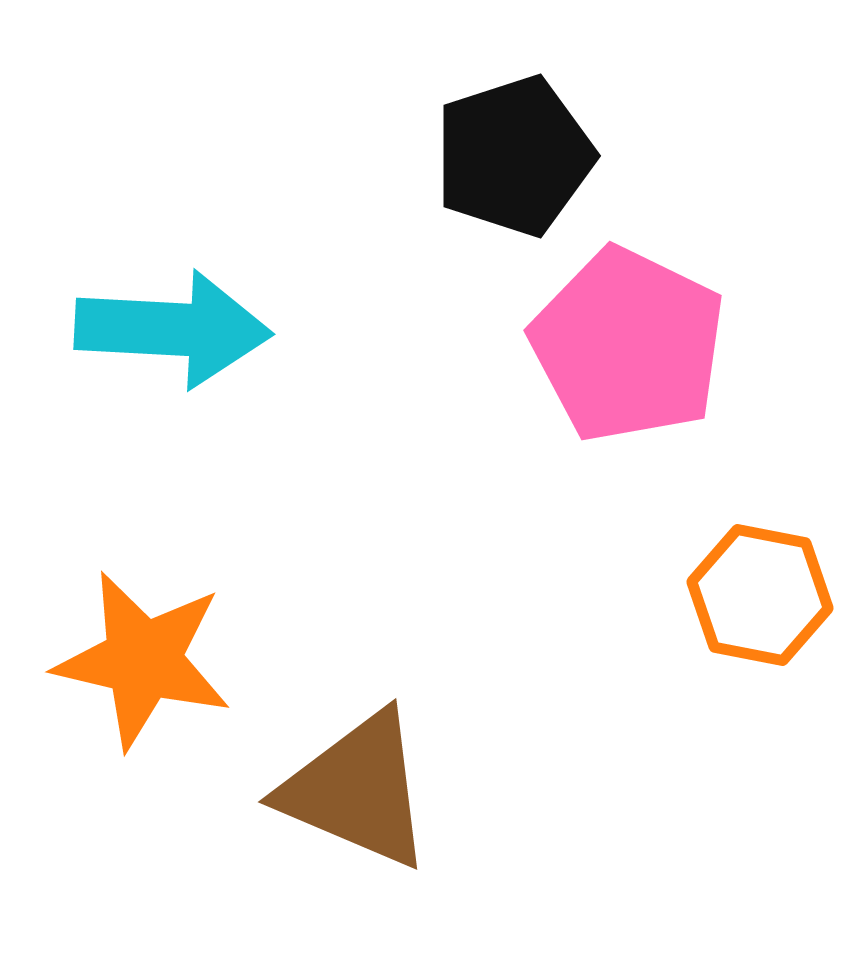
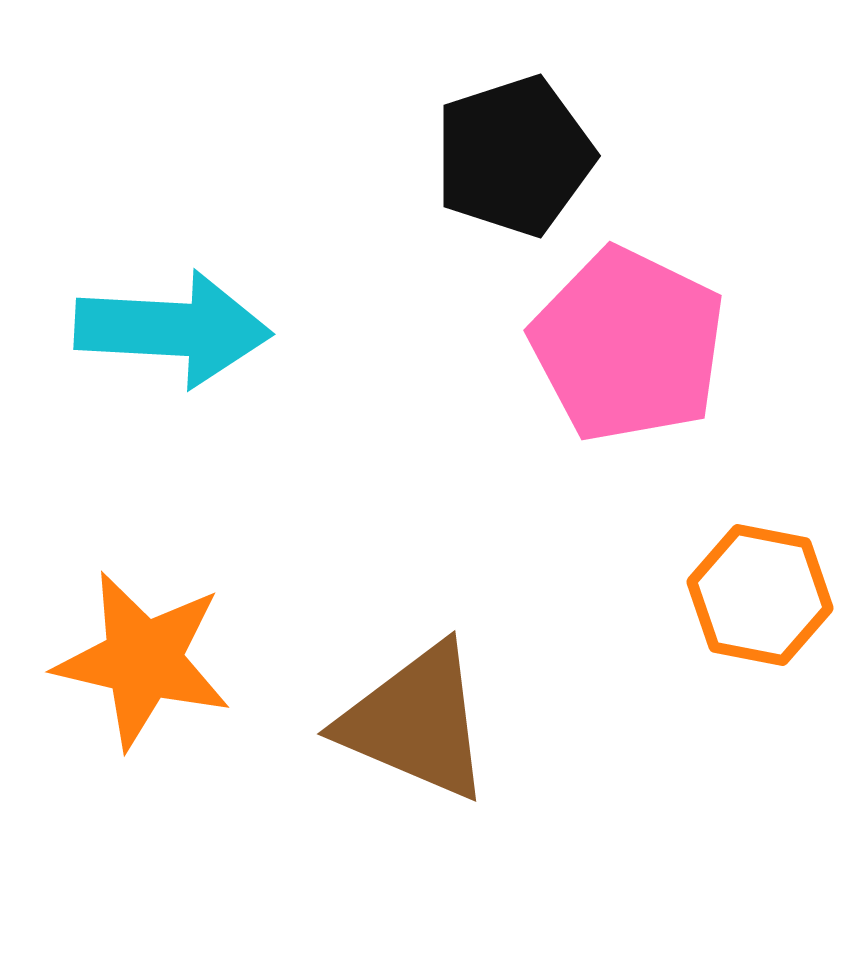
brown triangle: moved 59 px right, 68 px up
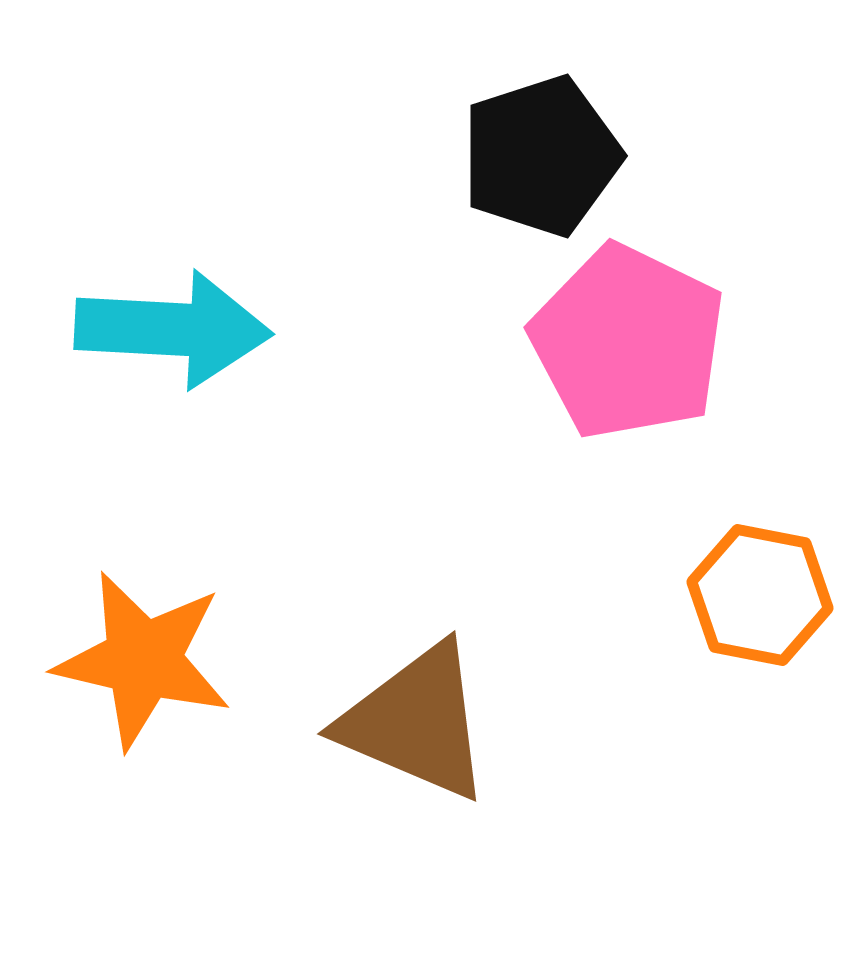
black pentagon: moved 27 px right
pink pentagon: moved 3 px up
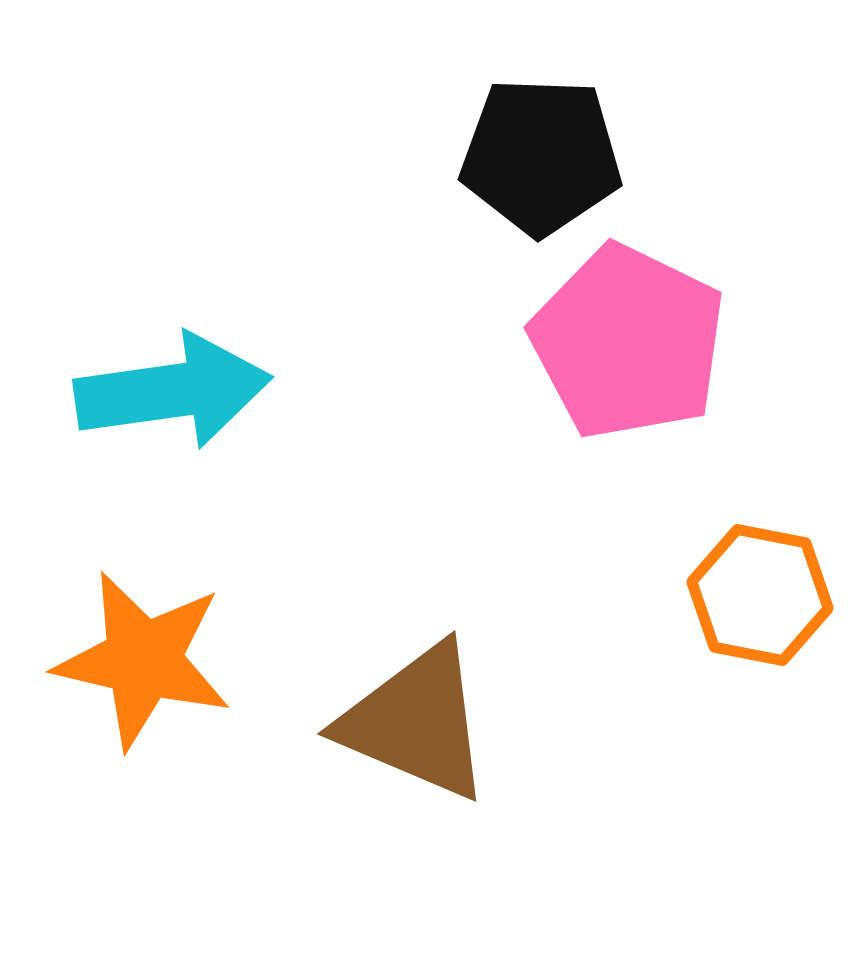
black pentagon: rotated 20 degrees clockwise
cyan arrow: moved 62 px down; rotated 11 degrees counterclockwise
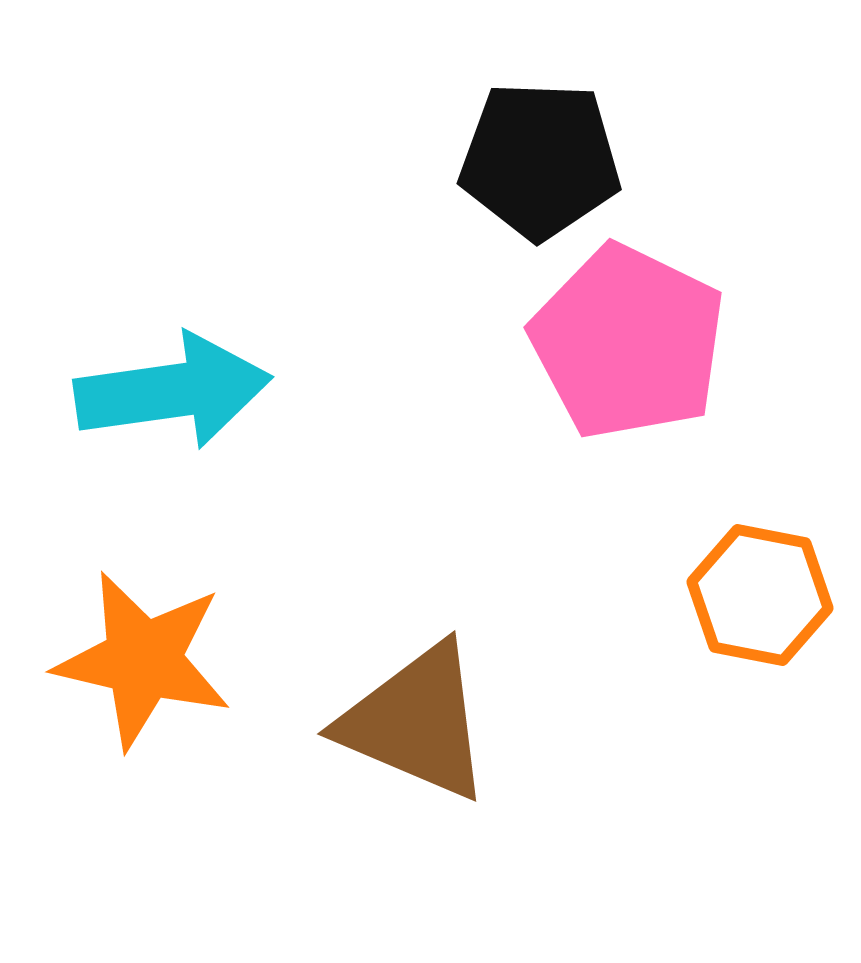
black pentagon: moved 1 px left, 4 px down
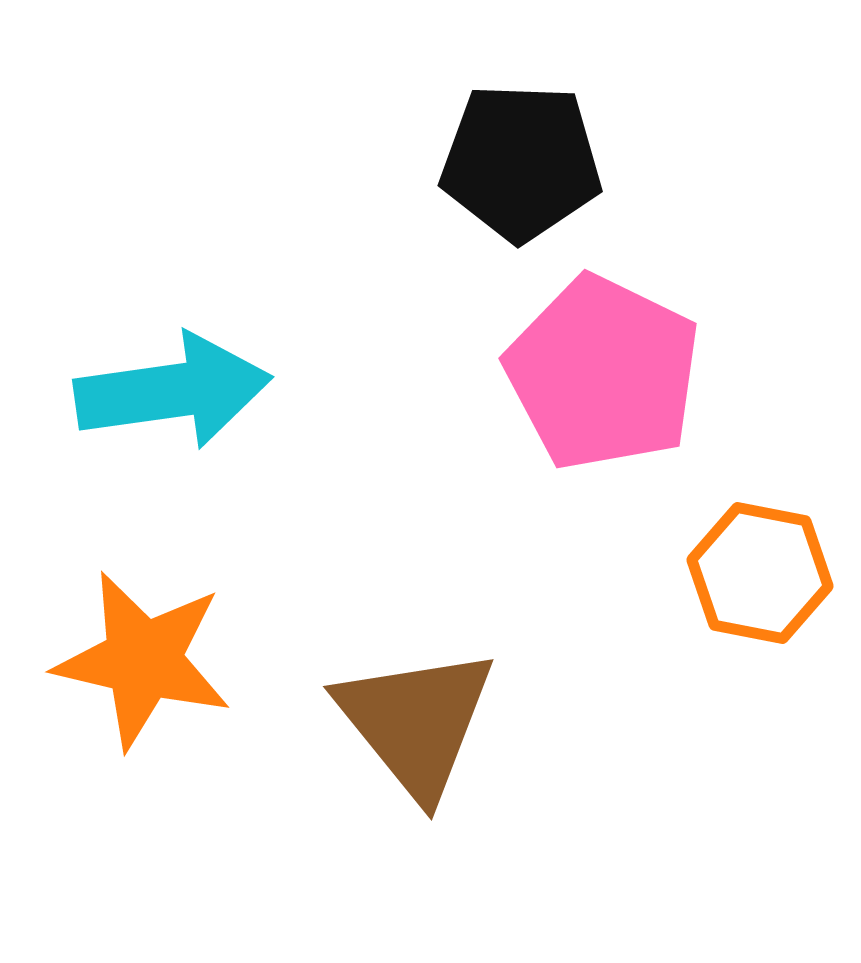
black pentagon: moved 19 px left, 2 px down
pink pentagon: moved 25 px left, 31 px down
orange hexagon: moved 22 px up
brown triangle: rotated 28 degrees clockwise
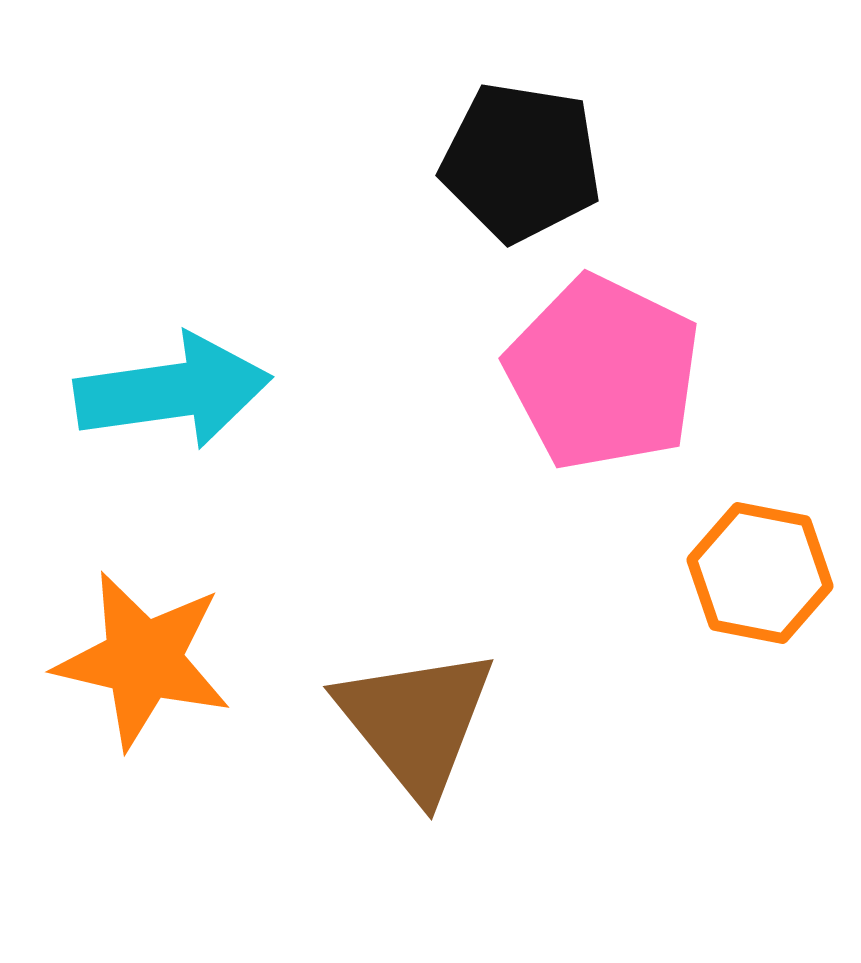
black pentagon: rotated 7 degrees clockwise
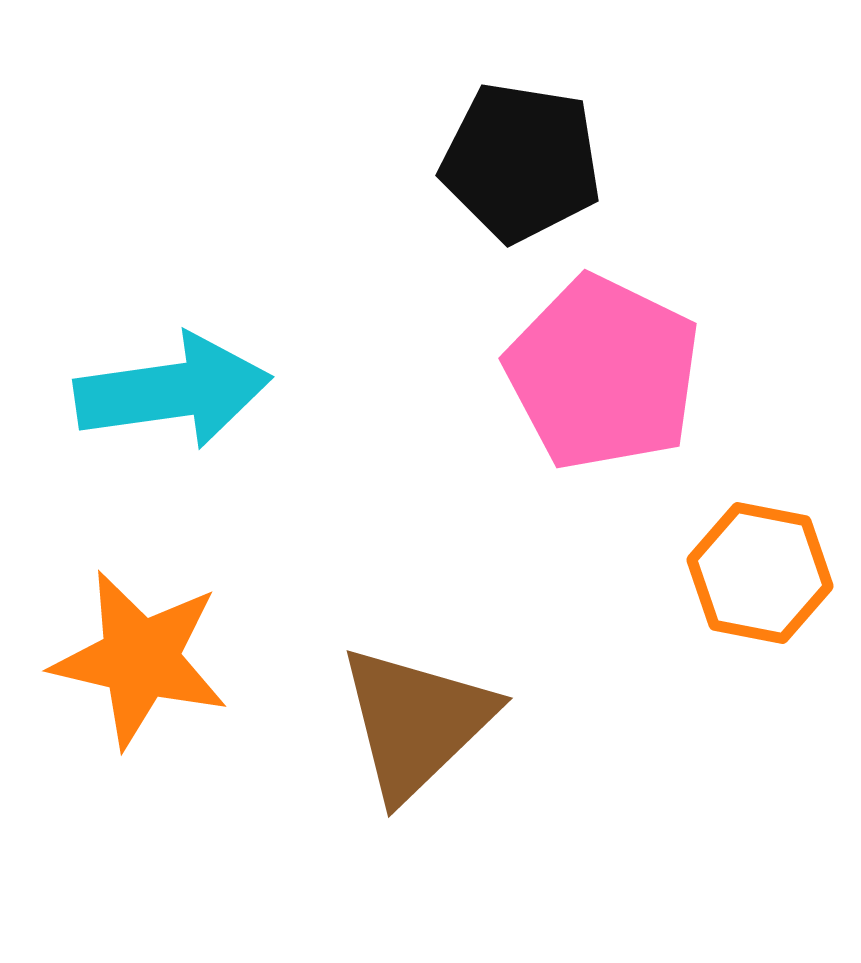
orange star: moved 3 px left, 1 px up
brown triangle: rotated 25 degrees clockwise
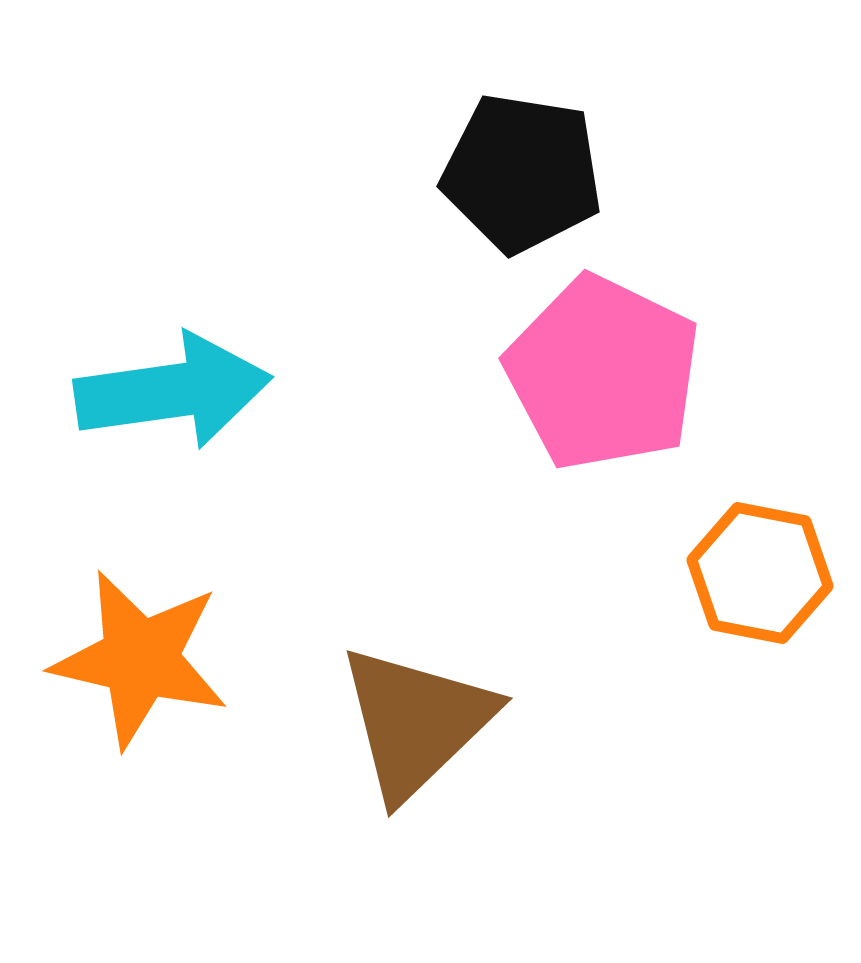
black pentagon: moved 1 px right, 11 px down
